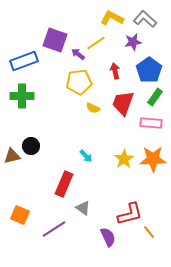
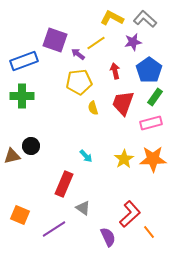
yellow semicircle: rotated 48 degrees clockwise
pink rectangle: rotated 20 degrees counterclockwise
red L-shape: rotated 28 degrees counterclockwise
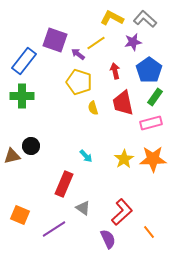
blue rectangle: rotated 32 degrees counterclockwise
yellow pentagon: rotated 25 degrees clockwise
red trapezoid: rotated 32 degrees counterclockwise
red L-shape: moved 8 px left, 2 px up
purple semicircle: moved 2 px down
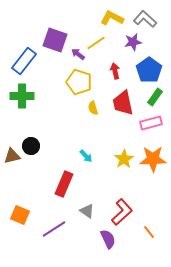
gray triangle: moved 4 px right, 3 px down
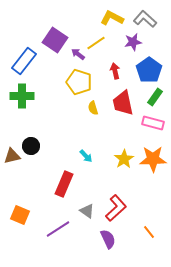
purple square: rotated 15 degrees clockwise
pink rectangle: moved 2 px right; rotated 30 degrees clockwise
red L-shape: moved 6 px left, 4 px up
purple line: moved 4 px right
